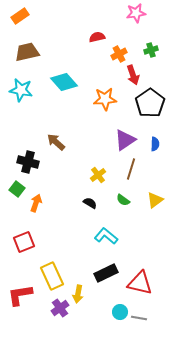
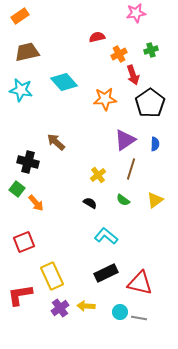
orange arrow: rotated 120 degrees clockwise
yellow arrow: moved 8 px right, 12 px down; rotated 84 degrees clockwise
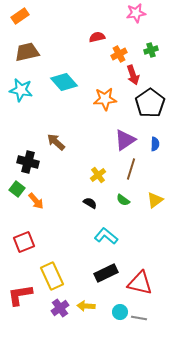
orange arrow: moved 2 px up
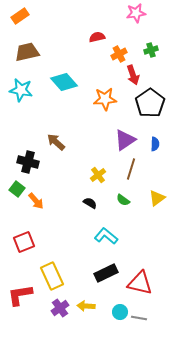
yellow triangle: moved 2 px right, 2 px up
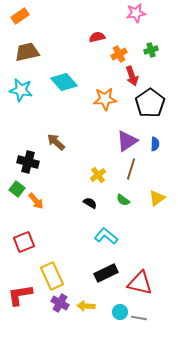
red arrow: moved 1 px left, 1 px down
purple triangle: moved 2 px right, 1 px down
purple cross: moved 5 px up; rotated 24 degrees counterclockwise
